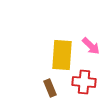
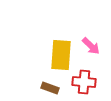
yellow rectangle: moved 1 px left
brown rectangle: rotated 48 degrees counterclockwise
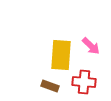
brown rectangle: moved 2 px up
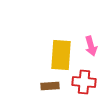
pink arrow: rotated 30 degrees clockwise
brown rectangle: rotated 24 degrees counterclockwise
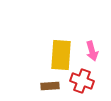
pink arrow: moved 1 px right, 5 px down
red cross: moved 2 px left, 1 px up; rotated 15 degrees clockwise
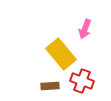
pink arrow: moved 7 px left, 22 px up; rotated 36 degrees clockwise
yellow rectangle: moved 1 px up; rotated 44 degrees counterclockwise
